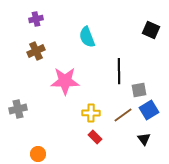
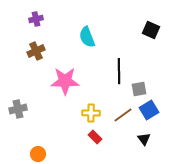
gray square: moved 1 px up
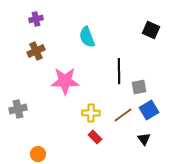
gray square: moved 2 px up
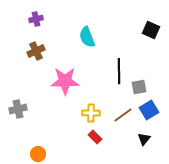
black triangle: rotated 16 degrees clockwise
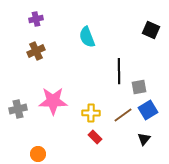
pink star: moved 12 px left, 20 px down
blue square: moved 1 px left
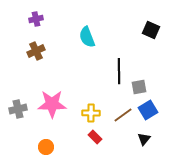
pink star: moved 1 px left, 3 px down
orange circle: moved 8 px right, 7 px up
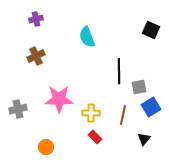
brown cross: moved 5 px down
pink star: moved 7 px right, 5 px up
blue square: moved 3 px right, 3 px up
brown line: rotated 42 degrees counterclockwise
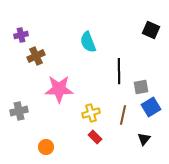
purple cross: moved 15 px left, 16 px down
cyan semicircle: moved 1 px right, 5 px down
gray square: moved 2 px right
pink star: moved 10 px up
gray cross: moved 1 px right, 2 px down
yellow cross: rotated 18 degrees counterclockwise
